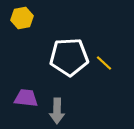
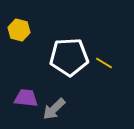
yellow hexagon: moved 3 px left, 12 px down; rotated 25 degrees clockwise
yellow line: rotated 12 degrees counterclockwise
gray arrow: moved 3 px left, 2 px up; rotated 45 degrees clockwise
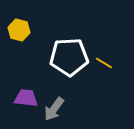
gray arrow: rotated 10 degrees counterclockwise
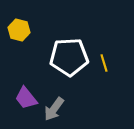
yellow line: rotated 42 degrees clockwise
purple trapezoid: rotated 135 degrees counterclockwise
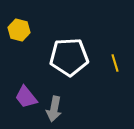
yellow line: moved 11 px right
purple trapezoid: moved 1 px up
gray arrow: rotated 25 degrees counterclockwise
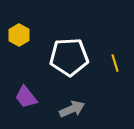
yellow hexagon: moved 5 px down; rotated 15 degrees clockwise
gray arrow: moved 18 px right; rotated 125 degrees counterclockwise
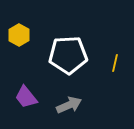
white pentagon: moved 1 px left, 2 px up
yellow line: rotated 30 degrees clockwise
gray arrow: moved 3 px left, 4 px up
